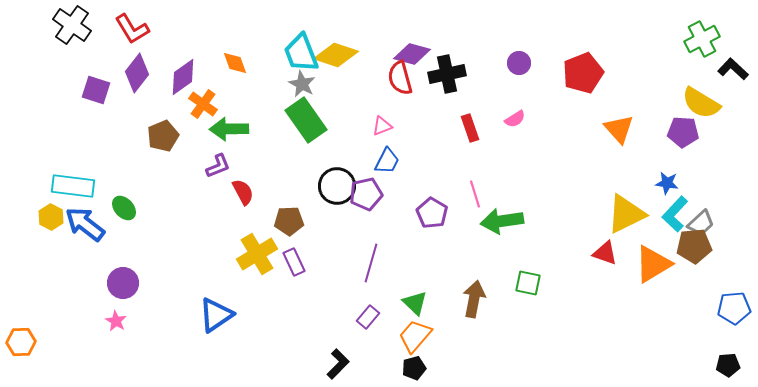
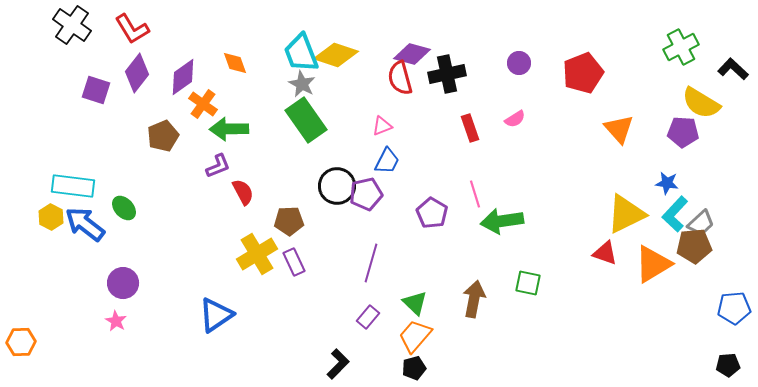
green cross at (702, 39): moved 21 px left, 8 px down
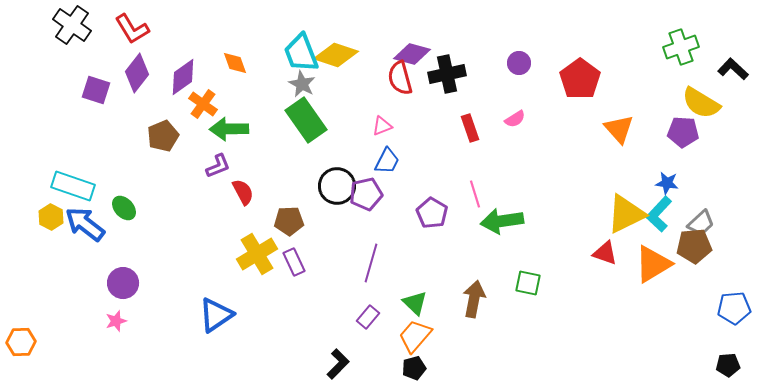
green cross at (681, 47): rotated 8 degrees clockwise
red pentagon at (583, 73): moved 3 px left, 6 px down; rotated 15 degrees counterclockwise
cyan rectangle at (73, 186): rotated 12 degrees clockwise
cyan L-shape at (675, 214): moved 16 px left
pink star at (116, 321): rotated 25 degrees clockwise
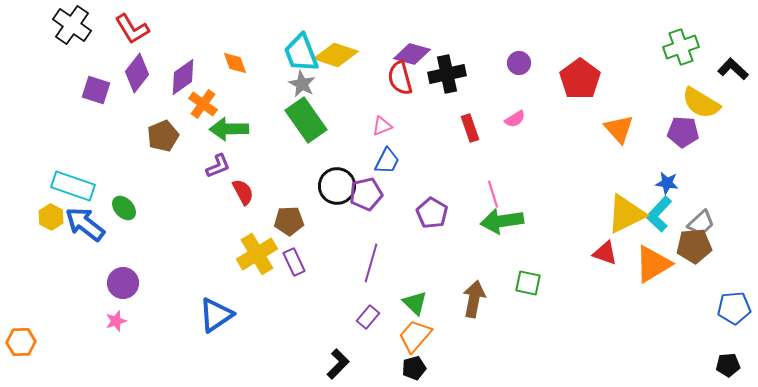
pink line at (475, 194): moved 18 px right
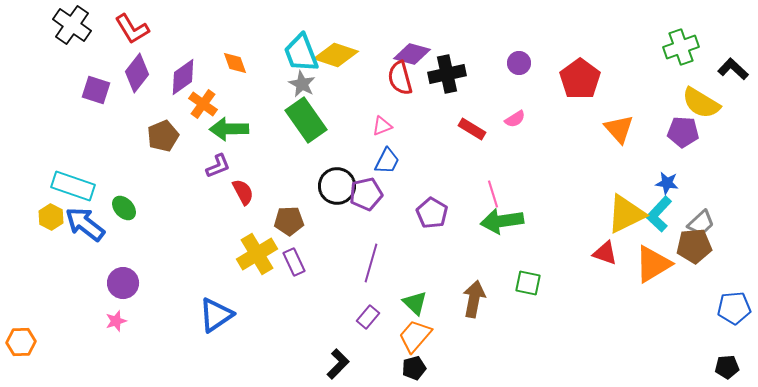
red rectangle at (470, 128): moved 2 px right, 1 px down; rotated 40 degrees counterclockwise
black pentagon at (728, 365): moved 1 px left, 2 px down
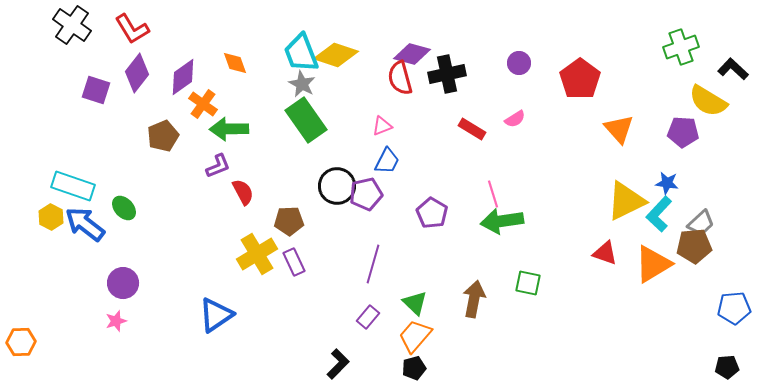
yellow semicircle at (701, 103): moved 7 px right, 2 px up
yellow triangle at (626, 214): moved 13 px up
purple line at (371, 263): moved 2 px right, 1 px down
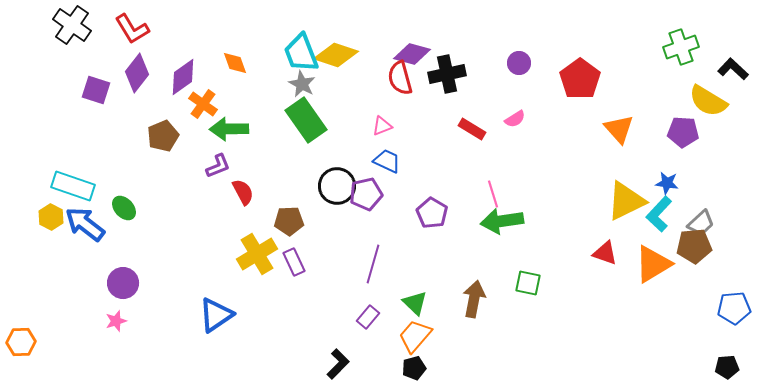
blue trapezoid at (387, 161): rotated 92 degrees counterclockwise
